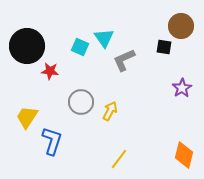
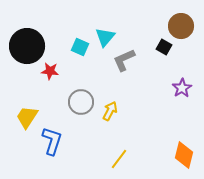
cyan triangle: moved 1 px right, 1 px up; rotated 15 degrees clockwise
black square: rotated 21 degrees clockwise
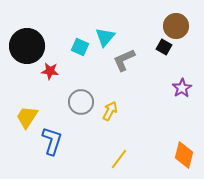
brown circle: moved 5 px left
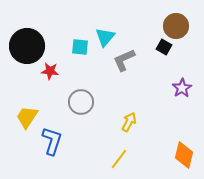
cyan square: rotated 18 degrees counterclockwise
yellow arrow: moved 19 px right, 11 px down
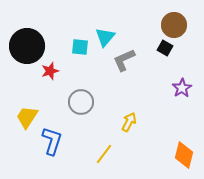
brown circle: moved 2 px left, 1 px up
black square: moved 1 px right, 1 px down
red star: rotated 24 degrees counterclockwise
yellow line: moved 15 px left, 5 px up
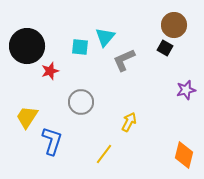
purple star: moved 4 px right, 2 px down; rotated 18 degrees clockwise
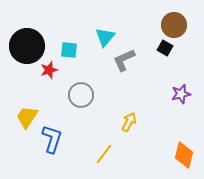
cyan square: moved 11 px left, 3 px down
red star: moved 1 px left, 1 px up
purple star: moved 5 px left, 4 px down
gray circle: moved 7 px up
blue L-shape: moved 2 px up
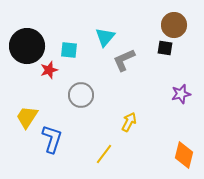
black square: rotated 21 degrees counterclockwise
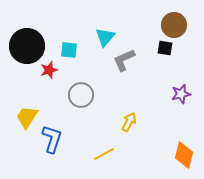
yellow line: rotated 25 degrees clockwise
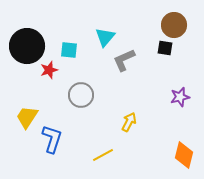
purple star: moved 1 px left, 3 px down
yellow line: moved 1 px left, 1 px down
